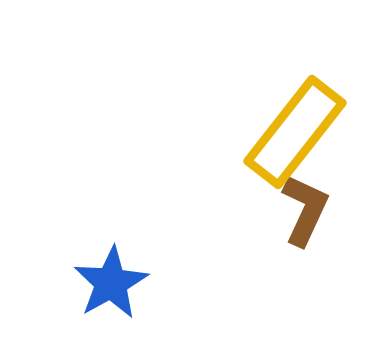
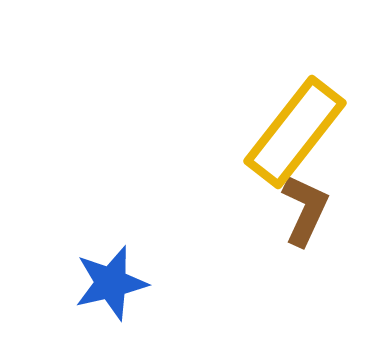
blue star: rotated 16 degrees clockwise
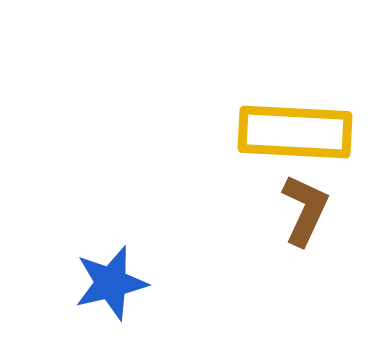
yellow rectangle: rotated 55 degrees clockwise
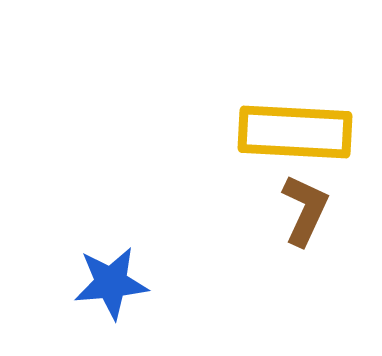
blue star: rotated 8 degrees clockwise
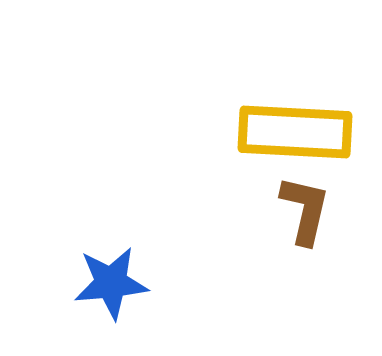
brown L-shape: rotated 12 degrees counterclockwise
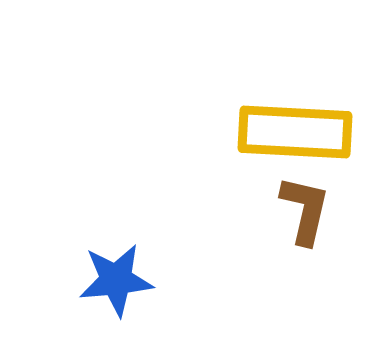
blue star: moved 5 px right, 3 px up
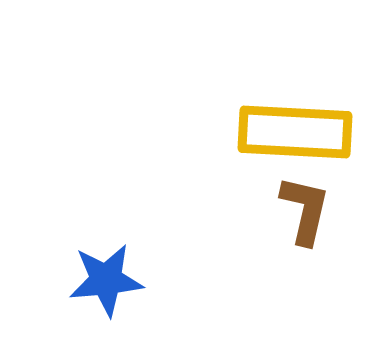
blue star: moved 10 px left
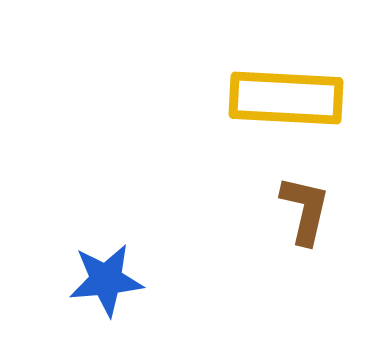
yellow rectangle: moved 9 px left, 34 px up
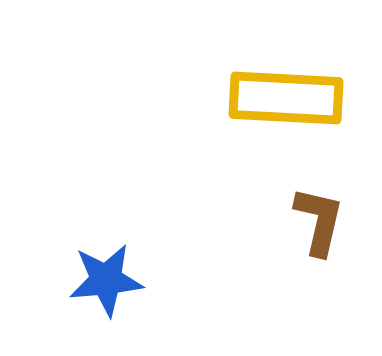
brown L-shape: moved 14 px right, 11 px down
